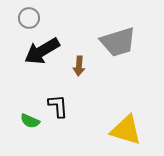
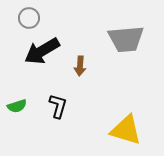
gray trapezoid: moved 8 px right, 3 px up; rotated 12 degrees clockwise
brown arrow: moved 1 px right
black L-shape: rotated 20 degrees clockwise
green semicircle: moved 13 px left, 15 px up; rotated 42 degrees counterclockwise
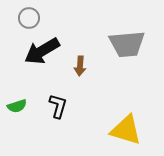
gray trapezoid: moved 1 px right, 5 px down
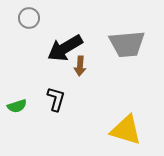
black arrow: moved 23 px right, 3 px up
black L-shape: moved 2 px left, 7 px up
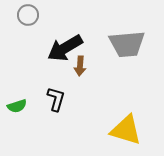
gray circle: moved 1 px left, 3 px up
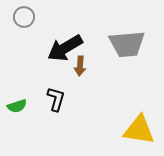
gray circle: moved 4 px left, 2 px down
yellow triangle: moved 13 px right; rotated 8 degrees counterclockwise
